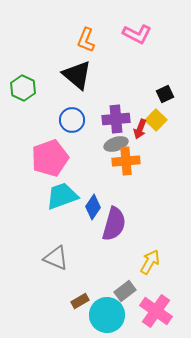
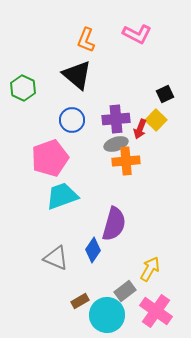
blue diamond: moved 43 px down
yellow arrow: moved 7 px down
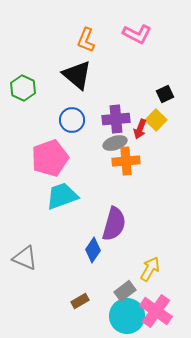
gray ellipse: moved 1 px left, 1 px up
gray triangle: moved 31 px left
cyan circle: moved 20 px right, 1 px down
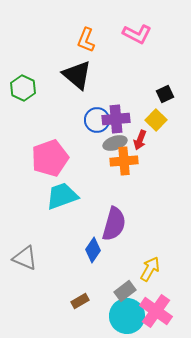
blue circle: moved 25 px right
red arrow: moved 11 px down
orange cross: moved 2 px left
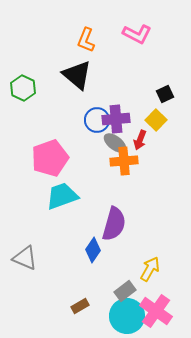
gray ellipse: rotated 55 degrees clockwise
brown rectangle: moved 5 px down
